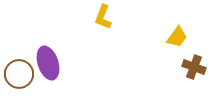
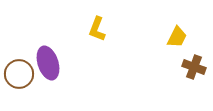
yellow L-shape: moved 6 px left, 12 px down
yellow trapezoid: rotated 10 degrees counterclockwise
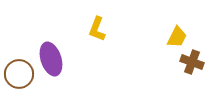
purple ellipse: moved 3 px right, 4 px up
brown cross: moved 2 px left, 5 px up
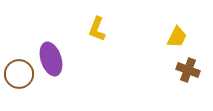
brown cross: moved 4 px left, 8 px down
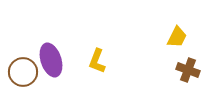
yellow L-shape: moved 32 px down
purple ellipse: moved 1 px down
brown circle: moved 4 px right, 2 px up
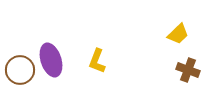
yellow trapezoid: moved 1 px right, 3 px up; rotated 20 degrees clockwise
brown circle: moved 3 px left, 2 px up
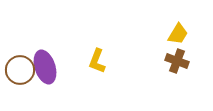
yellow trapezoid: rotated 15 degrees counterclockwise
purple ellipse: moved 6 px left, 7 px down
brown cross: moved 11 px left, 9 px up
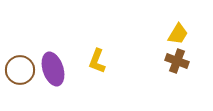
purple ellipse: moved 8 px right, 2 px down
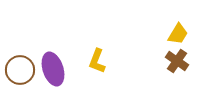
brown cross: rotated 15 degrees clockwise
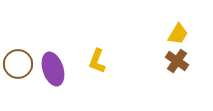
brown circle: moved 2 px left, 6 px up
